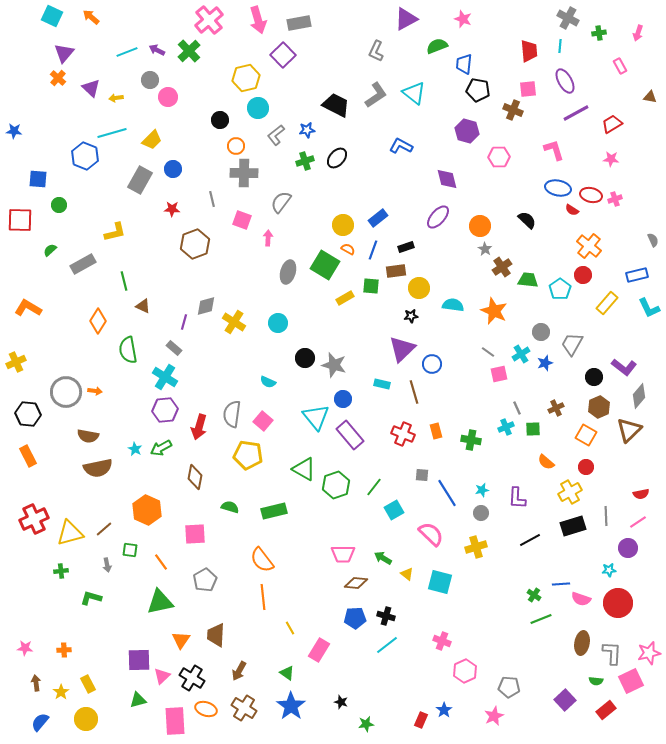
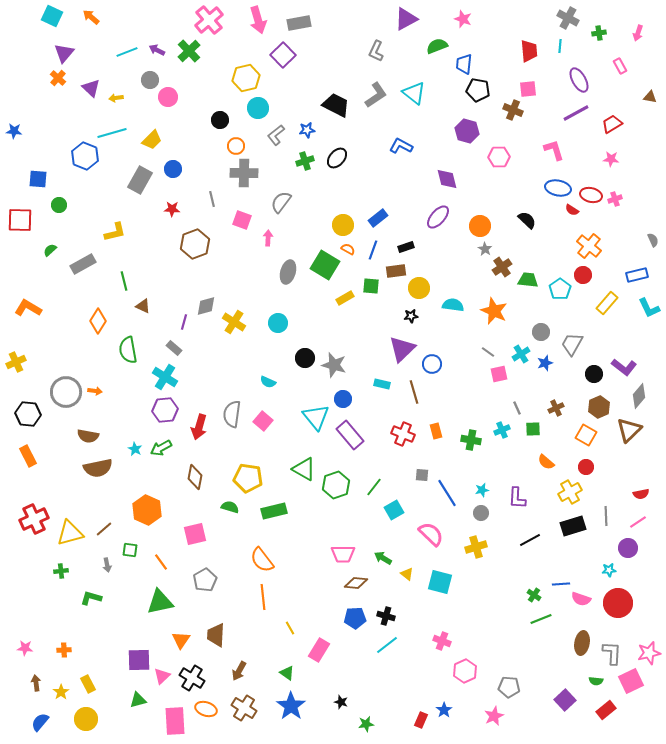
purple ellipse at (565, 81): moved 14 px right, 1 px up
black circle at (594, 377): moved 3 px up
cyan cross at (506, 427): moved 4 px left, 3 px down
yellow pentagon at (248, 455): moved 23 px down
pink square at (195, 534): rotated 10 degrees counterclockwise
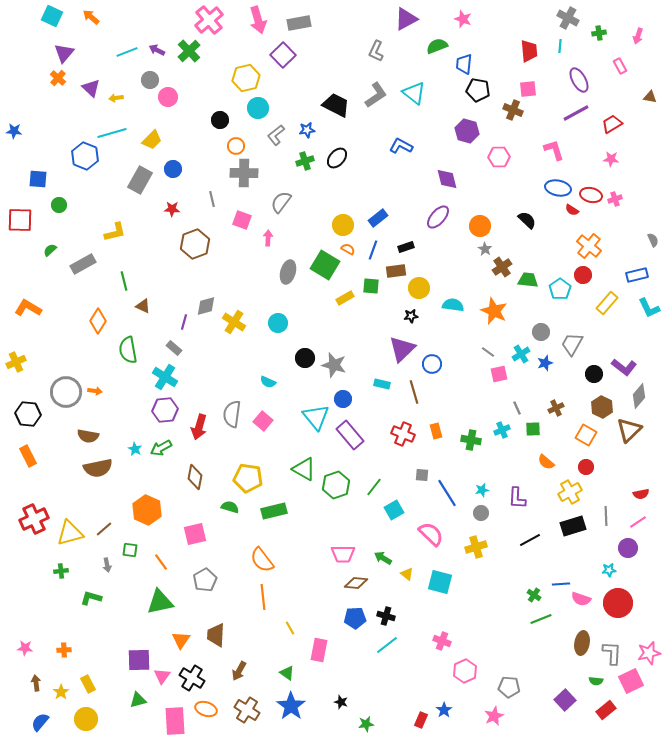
pink arrow at (638, 33): moved 3 px down
brown hexagon at (599, 407): moved 3 px right; rotated 10 degrees counterclockwise
pink rectangle at (319, 650): rotated 20 degrees counterclockwise
pink triangle at (162, 676): rotated 12 degrees counterclockwise
brown cross at (244, 708): moved 3 px right, 2 px down
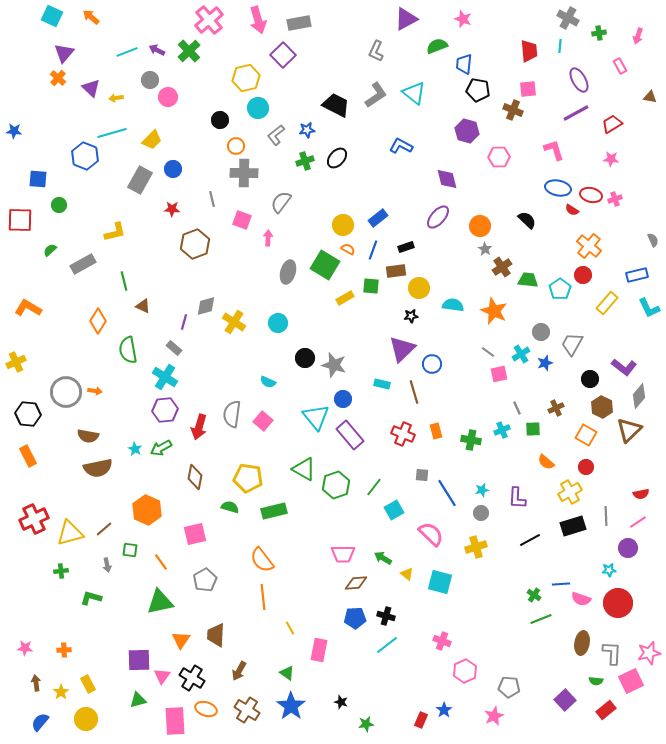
black circle at (594, 374): moved 4 px left, 5 px down
brown diamond at (356, 583): rotated 10 degrees counterclockwise
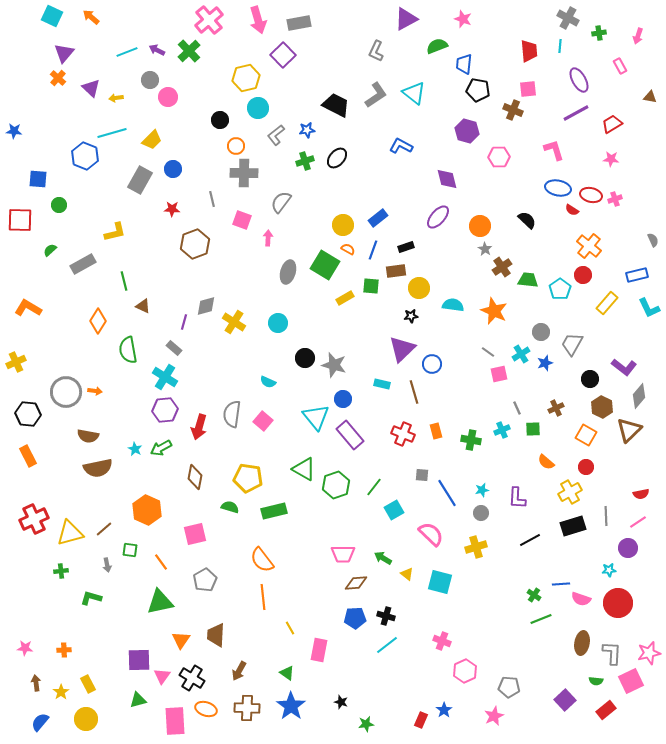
brown cross at (247, 710): moved 2 px up; rotated 30 degrees counterclockwise
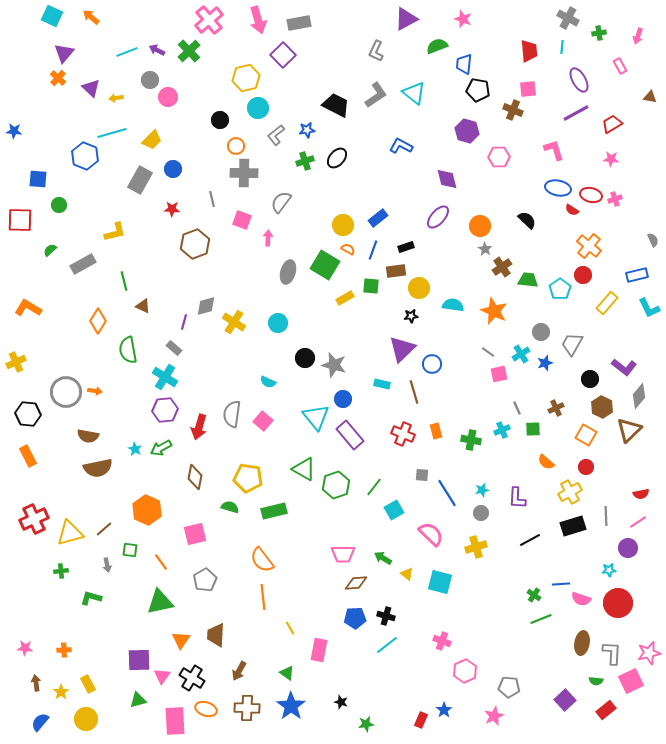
cyan line at (560, 46): moved 2 px right, 1 px down
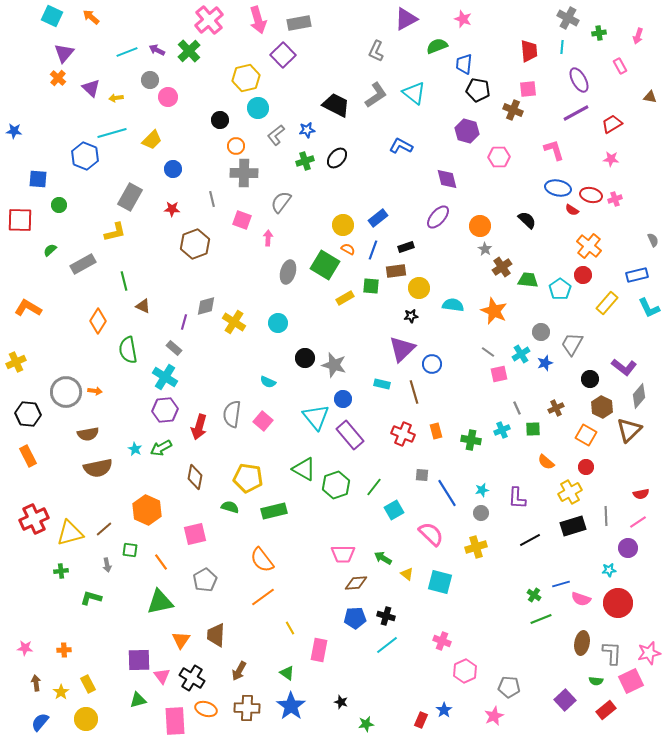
gray rectangle at (140, 180): moved 10 px left, 17 px down
brown semicircle at (88, 436): moved 2 px up; rotated 20 degrees counterclockwise
blue line at (561, 584): rotated 12 degrees counterclockwise
orange line at (263, 597): rotated 60 degrees clockwise
pink triangle at (162, 676): rotated 12 degrees counterclockwise
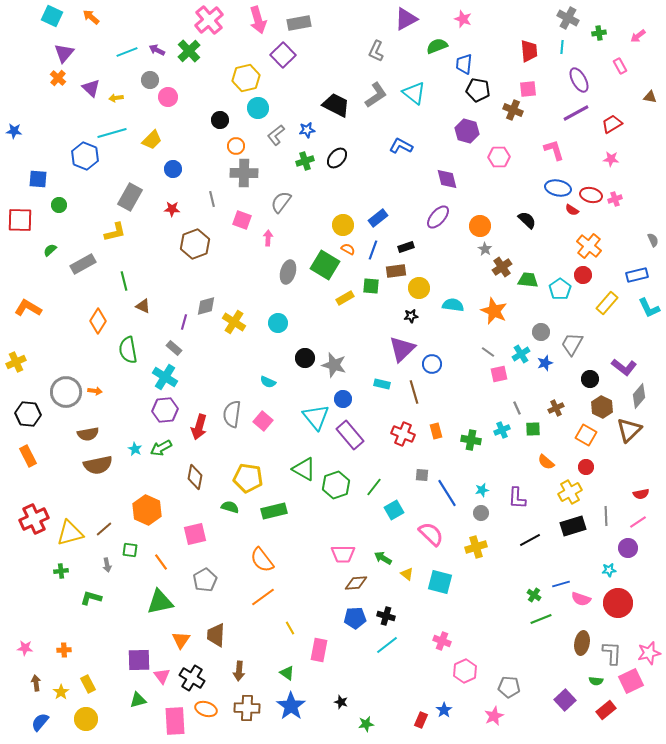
pink arrow at (638, 36): rotated 35 degrees clockwise
brown semicircle at (98, 468): moved 3 px up
brown arrow at (239, 671): rotated 24 degrees counterclockwise
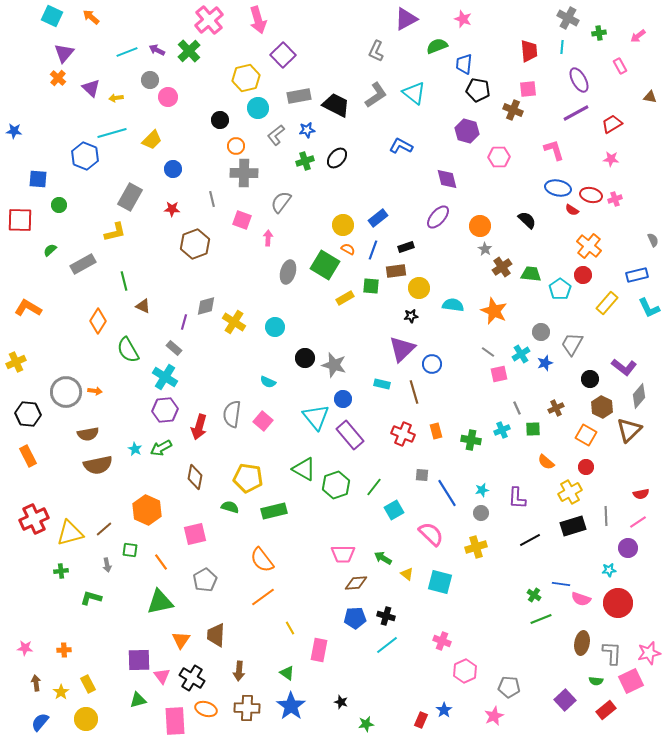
gray rectangle at (299, 23): moved 73 px down
green trapezoid at (528, 280): moved 3 px right, 6 px up
cyan circle at (278, 323): moved 3 px left, 4 px down
green semicircle at (128, 350): rotated 20 degrees counterclockwise
blue line at (561, 584): rotated 24 degrees clockwise
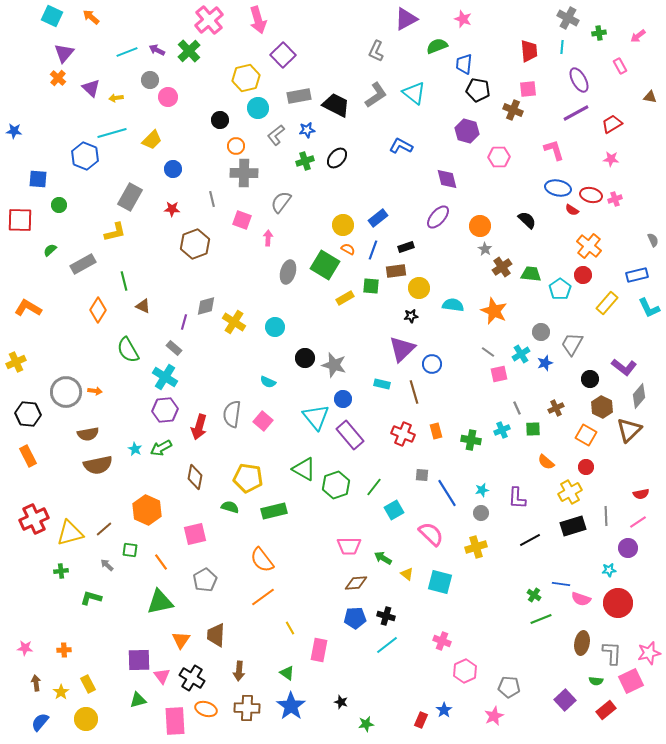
orange diamond at (98, 321): moved 11 px up
pink trapezoid at (343, 554): moved 6 px right, 8 px up
gray arrow at (107, 565): rotated 144 degrees clockwise
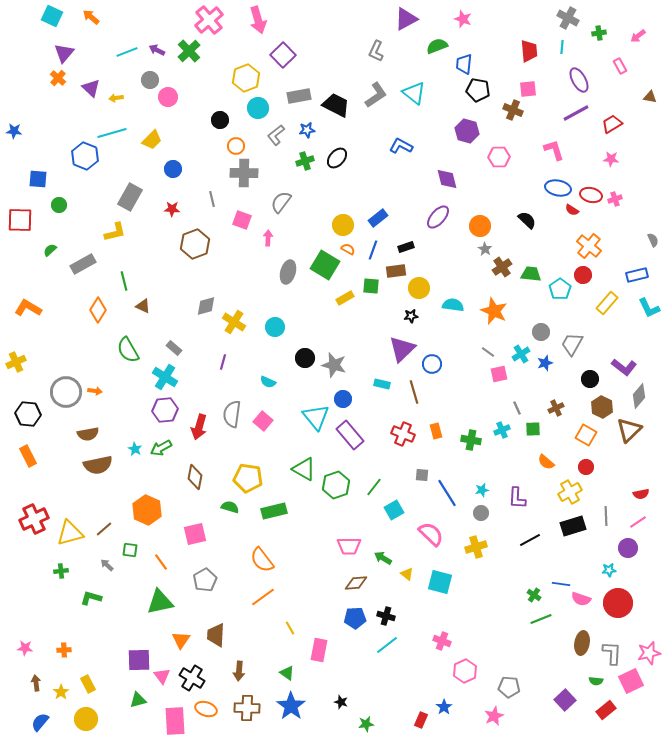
yellow hexagon at (246, 78): rotated 8 degrees counterclockwise
purple line at (184, 322): moved 39 px right, 40 px down
blue star at (444, 710): moved 3 px up
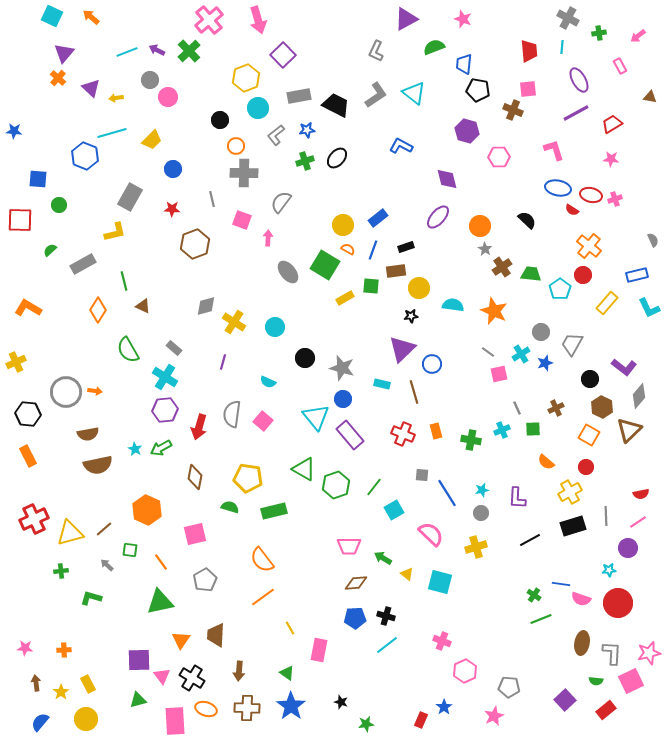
green semicircle at (437, 46): moved 3 px left, 1 px down
gray ellipse at (288, 272): rotated 55 degrees counterclockwise
gray star at (334, 365): moved 8 px right, 3 px down
orange square at (586, 435): moved 3 px right
